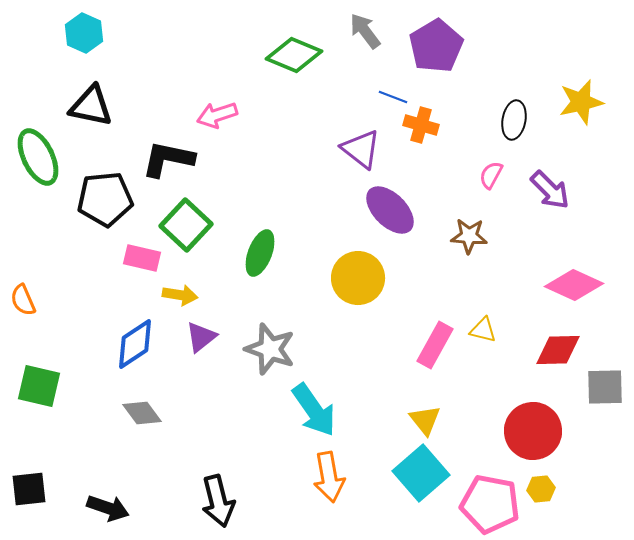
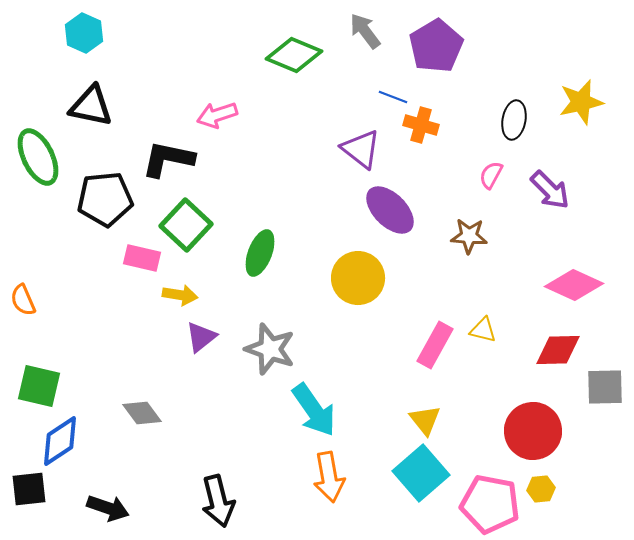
blue diamond at (135, 344): moved 75 px left, 97 px down
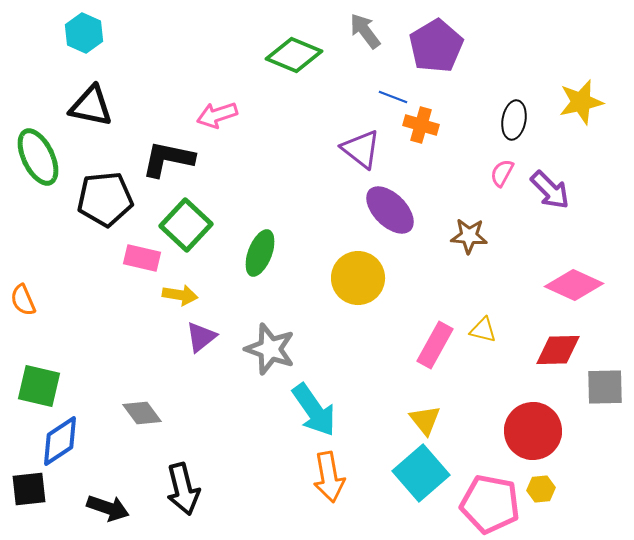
pink semicircle at (491, 175): moved 11 px right, 2 px up
black arrow at (218, 501): moved 35 px left, 12 px up
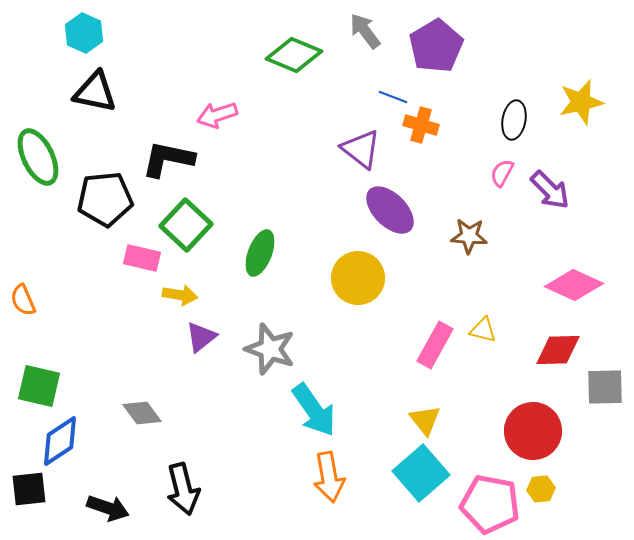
black triangle at (91, 106): moved 4 px right, 14 px up
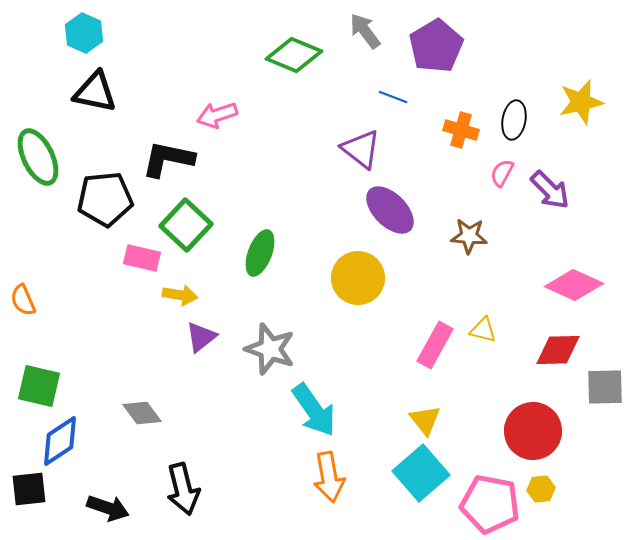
orange cross at (421, 125): moved 40 px right, 5 px down
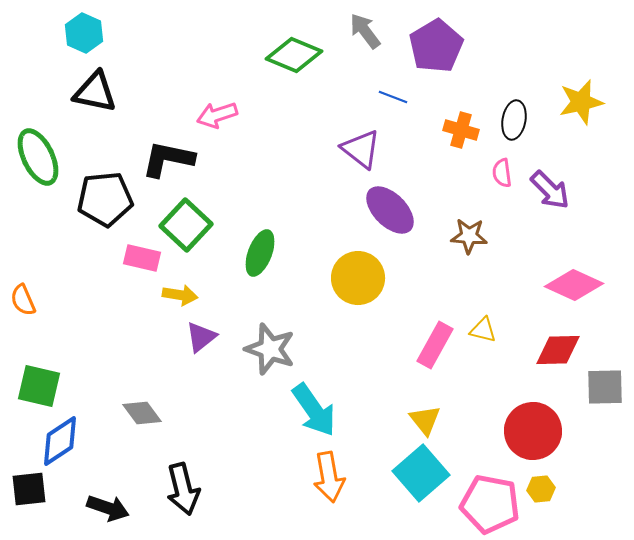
pink semicircle at (502, 173): rotated 36 degrees counterclockwise
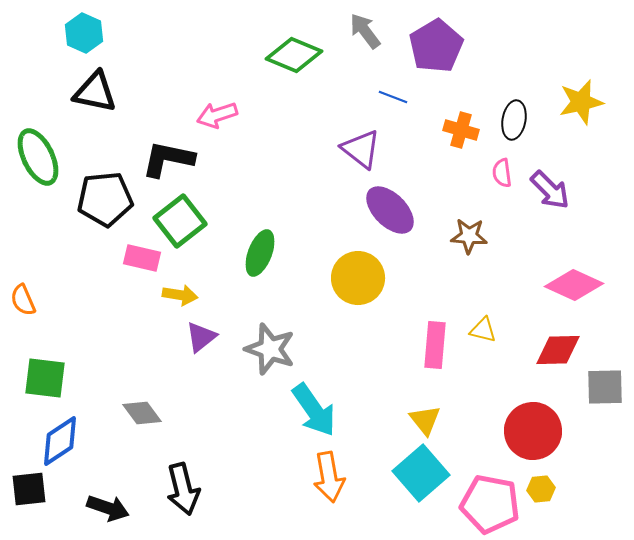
green square at (186, 225): moved 6 px left, 4 px up; rotated 9 degrees clockwise
pink rectangle at (435, 345): rotated 24 degrees counterclockwise
green square at (39, 386): moved 6 px right, 8 px up; rotated 6 degrees counterclockwise
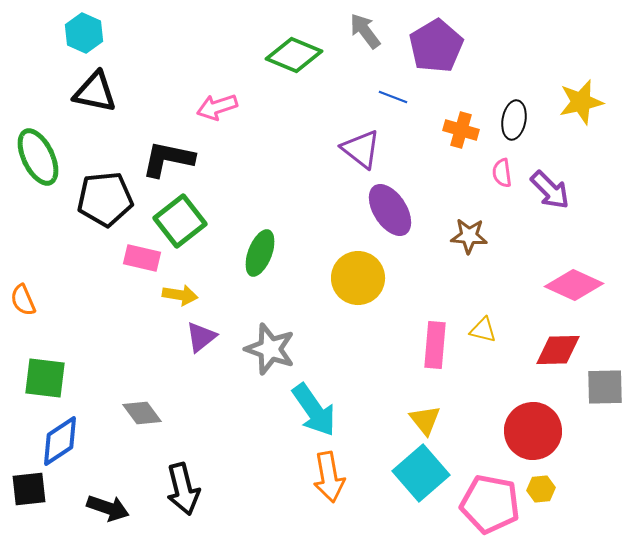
pink arrow at (217, 115): moved 8 px up
purple ellipse at (390, 210): rotated 12 degrees clockwise
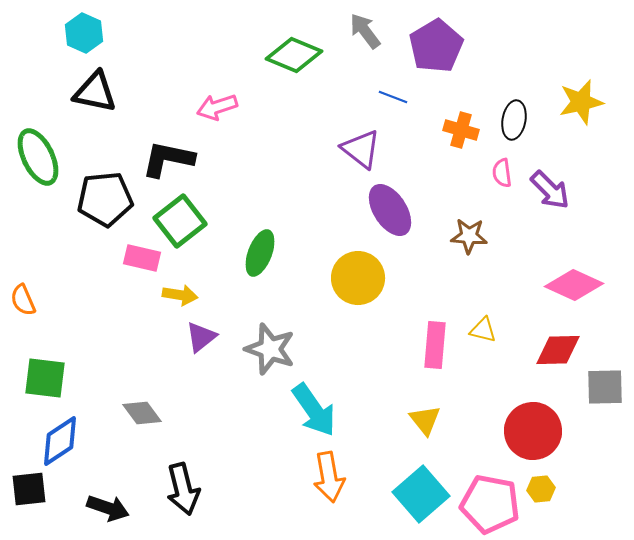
cyan square at (421, 473): moved 21 px down
